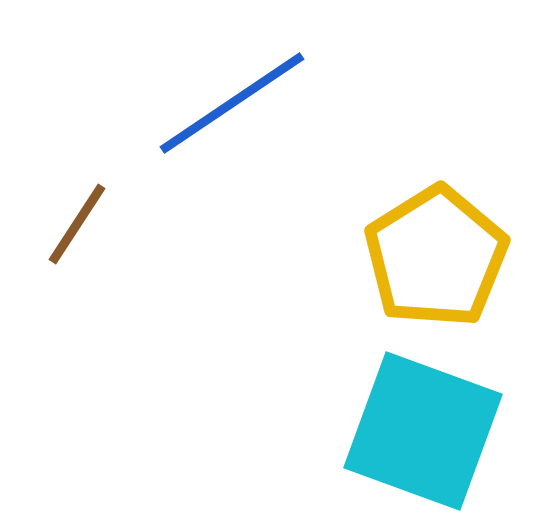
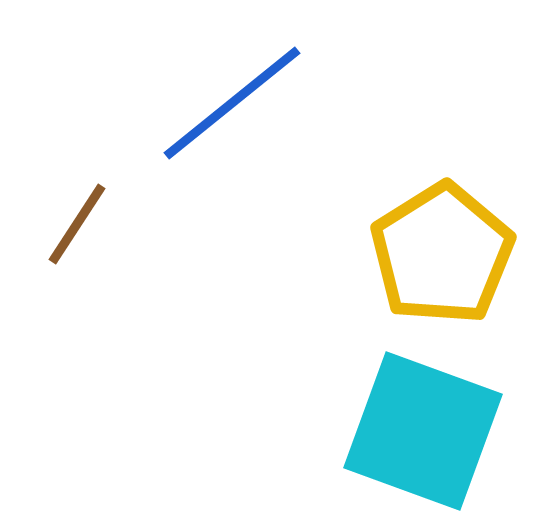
blue line: rotated 5 degrees counterclockwise
yellow pentagon: moved 6 px right, 3 px up
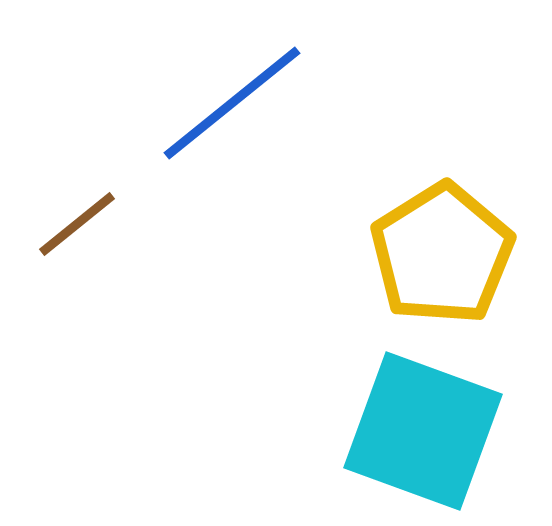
brown line: rotated 18 degrees clockwise
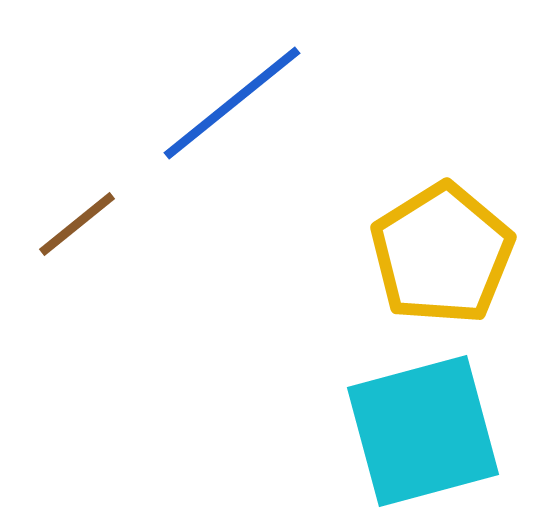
cyan square: rotated 35 degrees counterclockwise
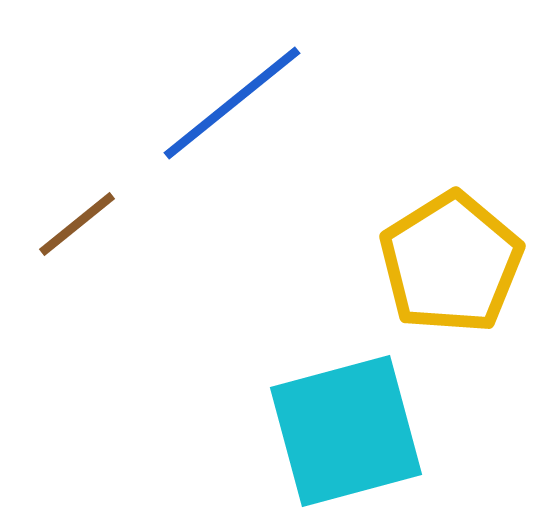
yellow pentagon: moved 9 px right, 9 px down
cyan square: moved 77 px left
